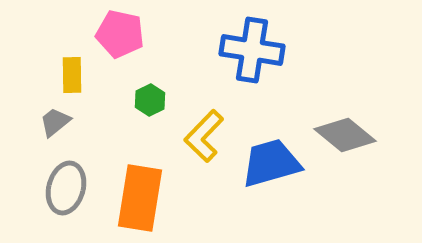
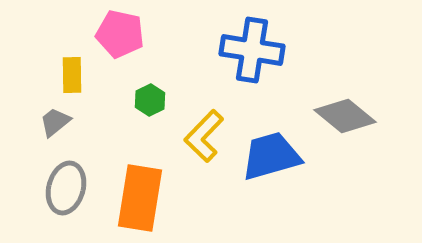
gray diamond: moved 19 px up
blue trapezoid: moved 7 px up
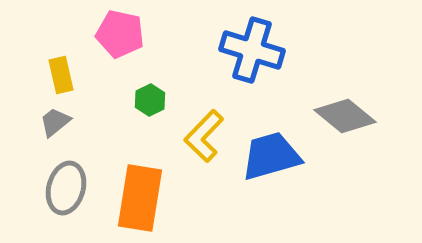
blue cross: rotated 8 degrees clockwise
yellow rectangle: moved 11 px left; rotated 12 degrees counterclockwise
